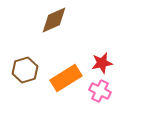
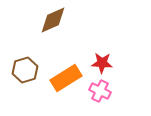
brown diamond: moved 1 px left
red star: rotated 15 degrees clockwise
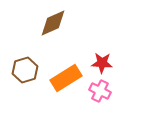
brown diamond: moved 3 px down
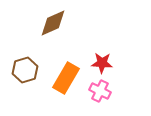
orange rectangle: rotated 28 degrees counterclockwise
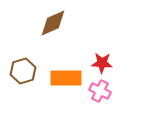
brown hexagon: moved 2 px left, 1 px down
orange rectangle: rotated 60 degrees clockwise
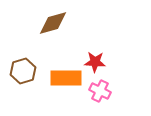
brown diamond: rotated 8 degrees clockwise
red star: moved 7 px left, 1 px up
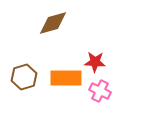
brown hexagon: moved 1 px right, 6 px down
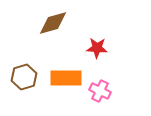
red star: moved 2 px right, 14 px up
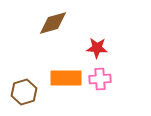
brown hexagon: moved 15 px down
pink cross: moved 12 px up; rotated 30 degrees counterclockwise
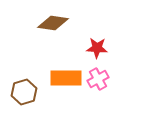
brown diamond: rotated 24 degrees clockwise
pink cross: moved 2 px left; rotated 25 degrees counterclockwise
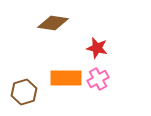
red star: rotated 10 degrees clockwise
